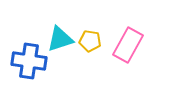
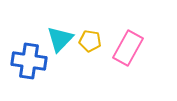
cyan triangle: rotated 28 degrees counterclockwise
pink rectangle: moved 3 px down
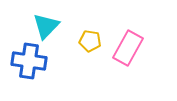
cyan triangle: moved 14 px left, 13 px up
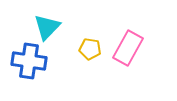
cyan triangle: moved 1 px right, 1 px down
yellow pentagon: moved 8 px down
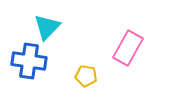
yellow pentagon: moved 4 px left, 27 px down
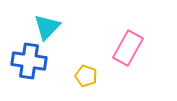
yellow pentagon: rotated 10 degrees clockwise
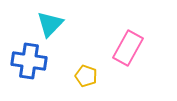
cyan triangle: moved 3 px right, 3 px up
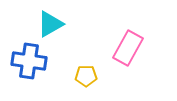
cyan triangle: rotated 16 degrees clockwise
yellow pentagon: rotated 20 degrees counterclockwise
